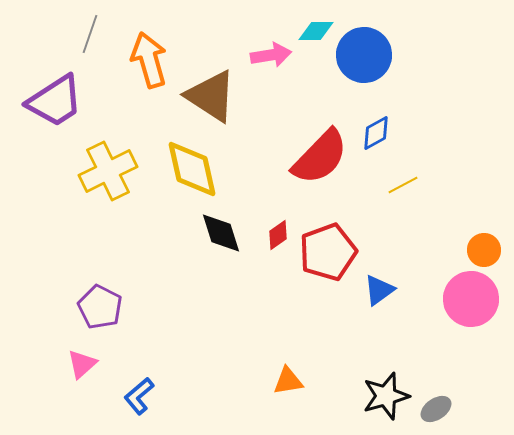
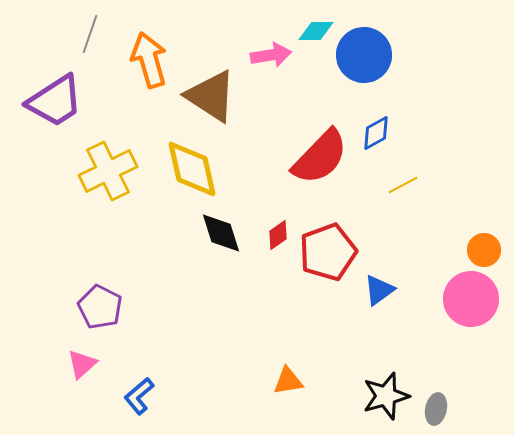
gray ellipse: rotated 44 degrees counterclockwise
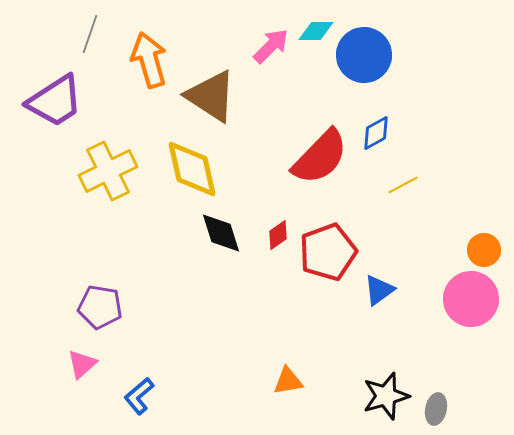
pink arrow: moved 9 px up; rotated 36 degrees counterclockwise
purple pentagon: rotated 18 degrees counterclockwise
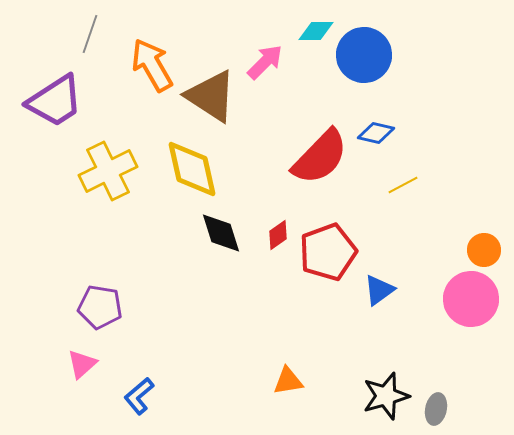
pink arrow: moved 6 px left, 16 px down
orange arrow: moved 3 px right, 5 px down; rotated 14 degrees counterclockwise
blue diamond: rotated 42 degrees clockwise
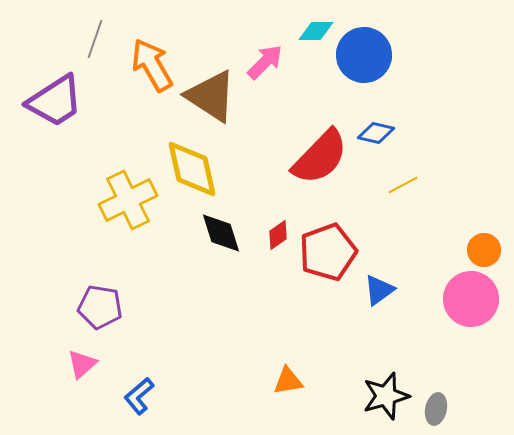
gray line: moved 5 px right, 5 px down
yellow cross: moved 20 px right, 29 px down
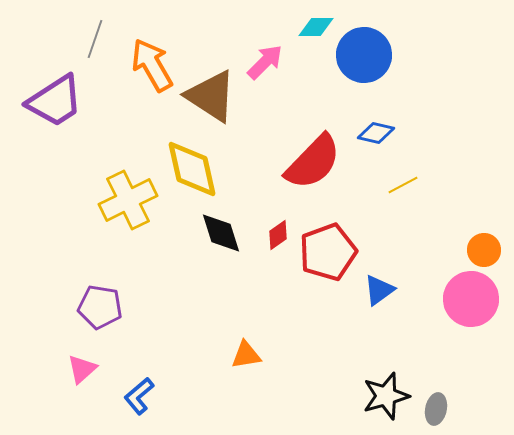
cyan diamond: moved 4 px up
red semicircle: moved 7 px left, 5 px down
pink triangle: moved 5 px down
orange triangle: moved 42 px left, 26 px up
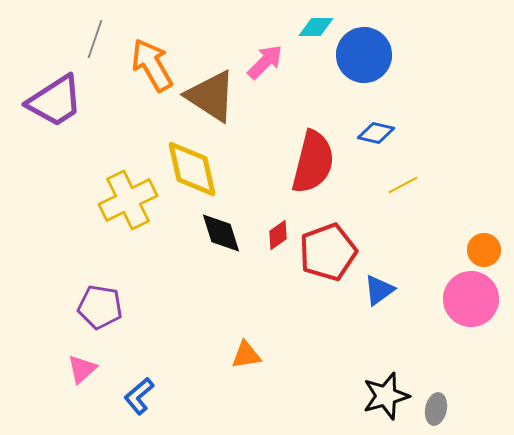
red semicircle: rotated 30 degrees counterclockwise
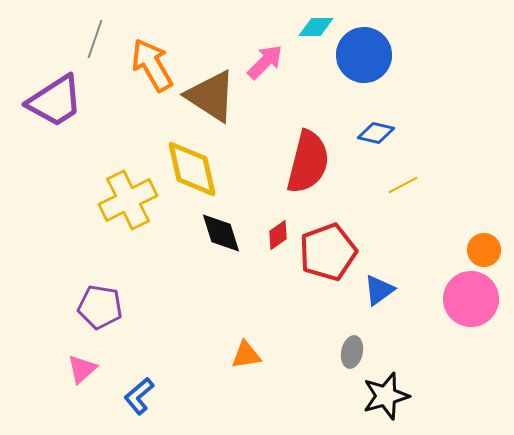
red semicircle: moved 5 px left
gray ellipse: moved 84 px left, 57 px up
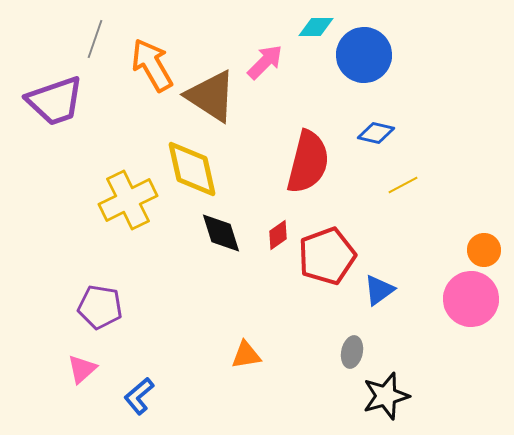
purple trapezoid: rotated 14 degrees clockwise
red pentagon: moved 1 px left, 4 px down
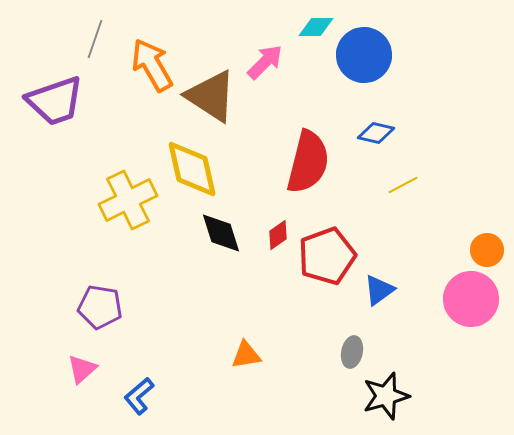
orange circle: moved 3 px right
